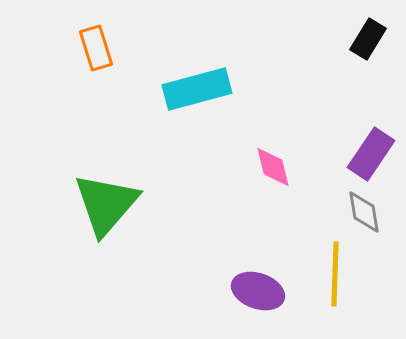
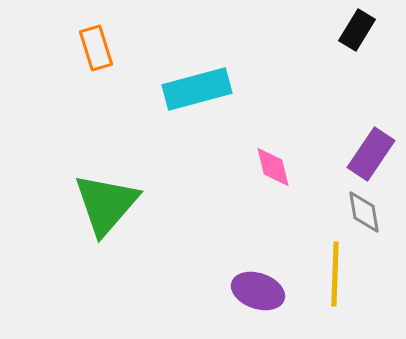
black rectangle: moved 11 px left, 9 px up
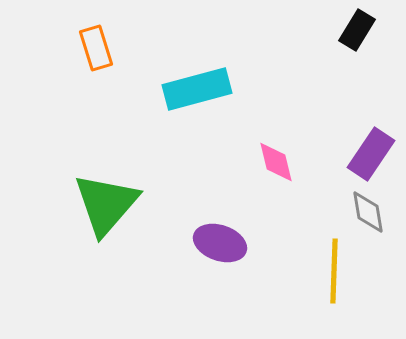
pink diamond: moved 3 px right, 5 px up
gray diamond: moved 4 px right
yellow line: moved 1 px left, 3 px up
purple ellipse: moved 38 px left, 48 px up
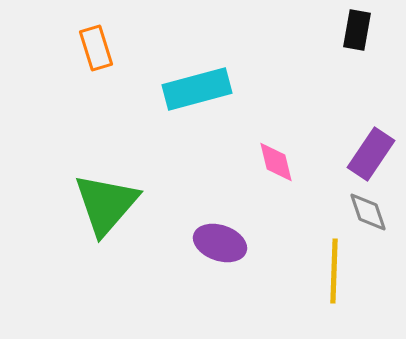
black rectangle: rotated 21 degrees counterclockwise
gray diamond: rotated 9 degrees counterclockwise
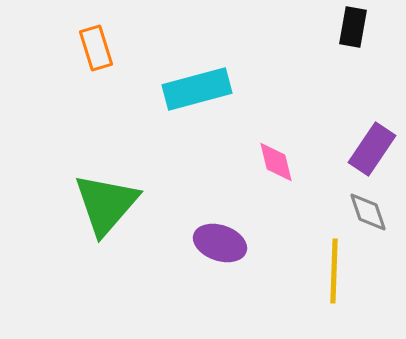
black rectangle: moved 4 px left, 3 px up
purple rectangle: moved 1 px right, 5 px up
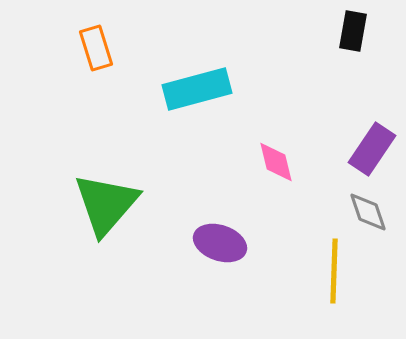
black rectangle: moved 4 px down
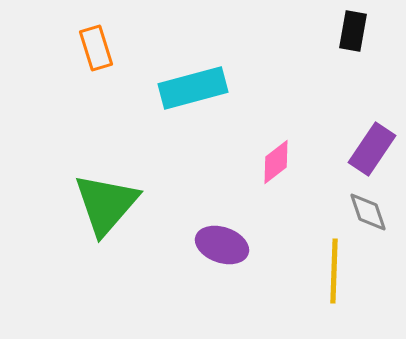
cyan rectangle: moved 4 px left, 1 px up
pink diamond: rotated 66 degrees clockwise
purple ellipse: moved 2 px right, 2 px down
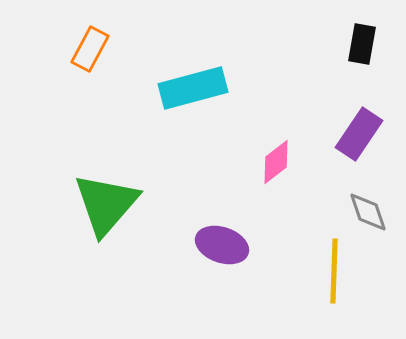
black rectangle: moved 9 px right, 13 px down
orange rectangle: moved 6 px left, 1 px down; rotated 45 degrees clockwise
purple rectangle: moved 13 px left, 15 px up
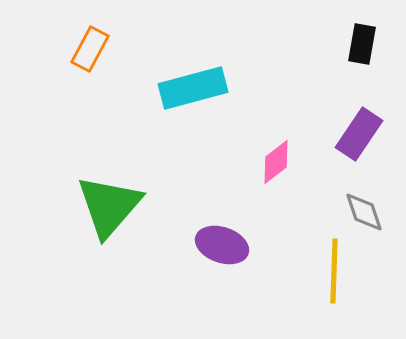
green triangle: moved 3 px right, 2 px down
gray diamond: moved 4 px left
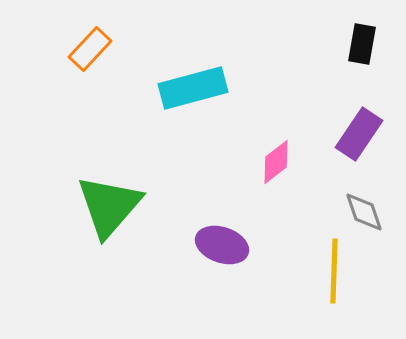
orange rectangle: rotated 15 degrees clockwise
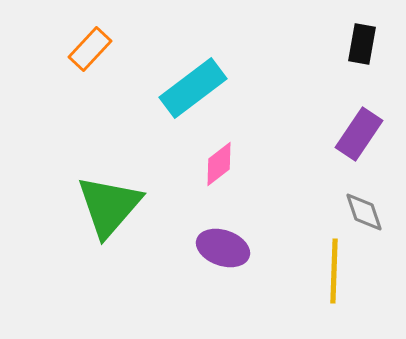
cyan rectangle: rotated 22 degrees counterclockwise
pink diamond: moved 57 px left, 2 px down
purple ellipse: moved 1 px right, 3 px down
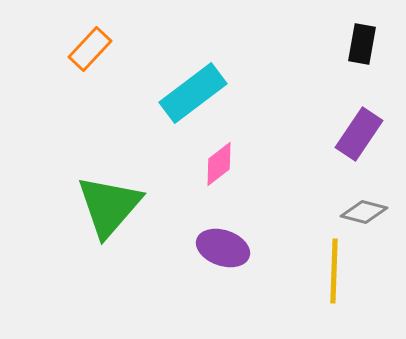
cyan rectangle: moved 5 px down
gray diamond: rotated 57 degrees counterclockwise
